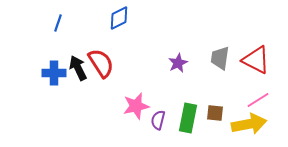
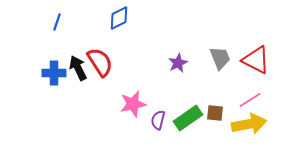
blue line: moved 1 px left, 1 px up
gray trapezoid: rotated 150 degrees clockwise
red semicircle: moved 1 px left, 1 px up
pink line: moved 8 px left
pink star: moved 3 px left, 2 px up
green rectangle: rotated 44 degrees clockwise
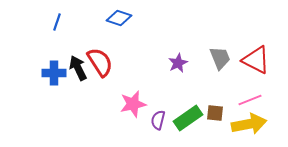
blue diamond: rotated 45 degrees clockwise
pink line: rotated 10 degrees clockwise
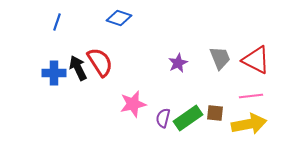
pink line: moved 1 px right, 4 px up; rotated 15 degrees clockwise
purple semicircle: moved 5 px right, 2 px up
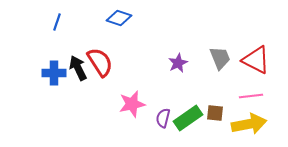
pink star: moved 1 px left
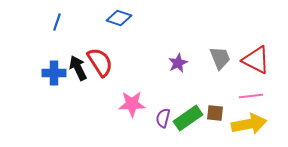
pink star: rotated 12 degrees clockwise
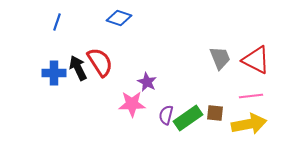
purple star: moved 31 px left, 19 px down; rotated 18 degrees counterclockwise
purple semicircle: moved 3 px right, 3 px up
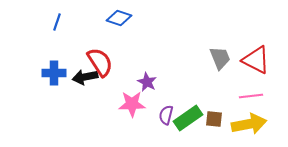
black arrow: moved 7 px right, 9 px down; rotated 75 degrees counterclockwise
brown square: moved 1 px left, 6 px down
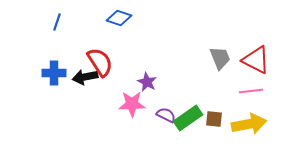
pink line: moved 5 px up
purple semicircle: rotated 102 degrees clockwise
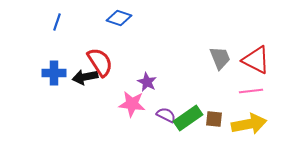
pink star: rotated 8 degrees clockwise
